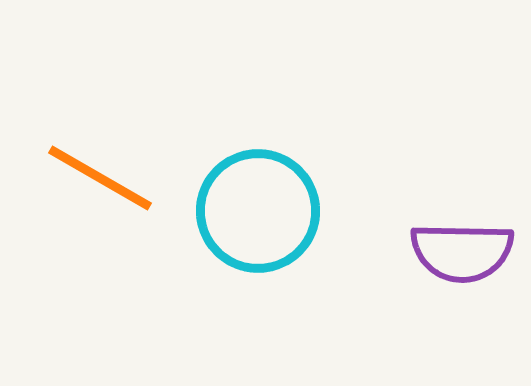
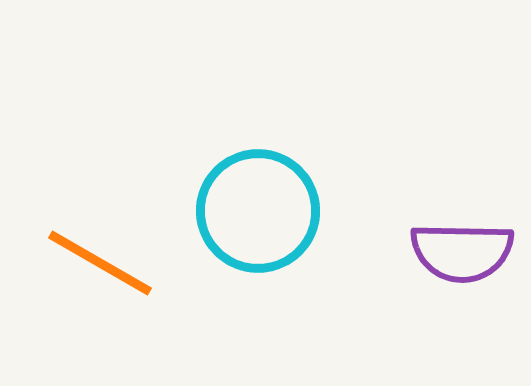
orange line: moved 85 px down
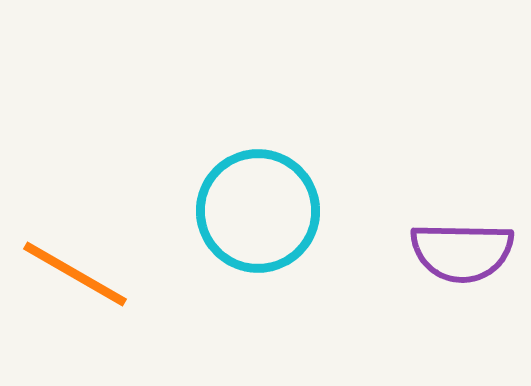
orange line: moved 25 px left, 11 px down
